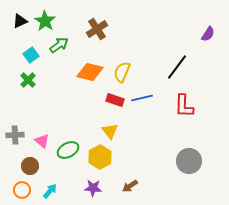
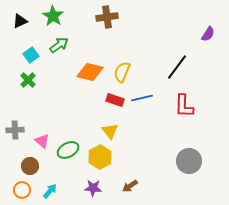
green star: moved 8 px right, 5 px up
brown cross: moved 10 px right, 12 px up; rotated 25 degrees clockwise
gray cross: moved 5 px up
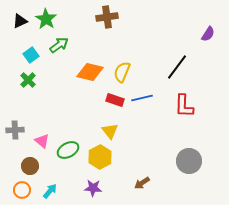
green star: moved 7 px left, 3 px down
brown arrow: moved 12 px right, 3 px up
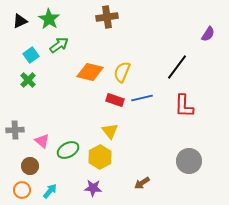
green star: moved 3 px right
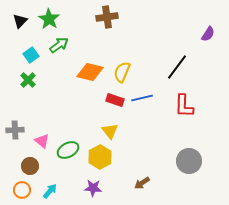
black triangle: rotated 21 degrees counterclockwise
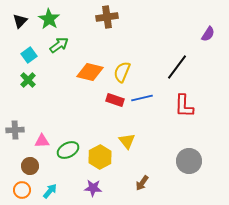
cyan square: moved 2 px left
yellow triangle: moved 17 px right, 10 px down
pink triangle: rotated 42 degrees counterclockwise
brown arrow: rotated 21 degrees counterclockwise
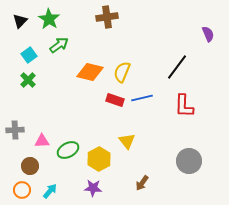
purple semicircle: rotated 56 degrees counterclockwise
yellow hexagon: moved 1 px left, 2 px down
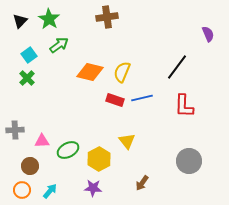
green cross: moved 1 px left, 2 px up
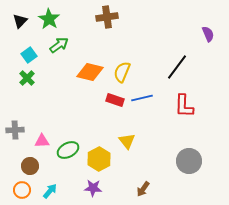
brown arrow: moved 1 px right, 6 px down
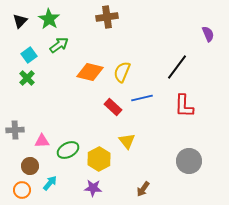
red rectangle: moved 2 px left, 7 px down; rotated 24 degrees clockwise
cyan arrow: moved 8 px up
